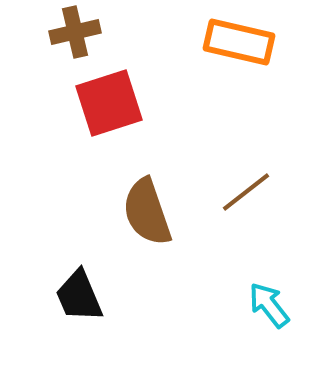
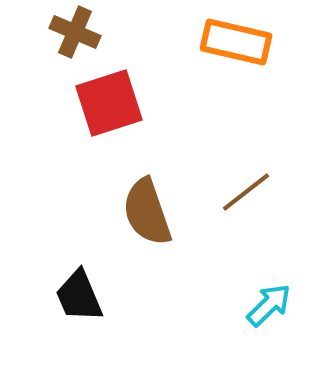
brown cross: rotated 36 degrees clockwise
orange rectangle: moved 3 px left
cyan arrow: rotated 84 degrees clockwise
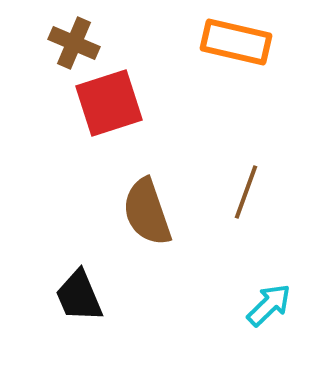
brown cross: moved 1 px left, 11 px down
brown line: rotated 32 degrees counterclockwise
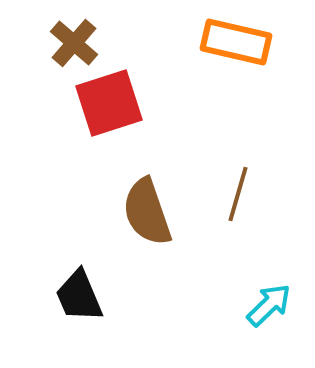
brown cross: rotated 18 degrees clockwise
brown line: moved 8 px left, 2 px down; rotated 4 degrees counterclockwise
